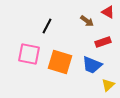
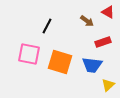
blue trapezoid: rotated 15 degrees counterclockwise
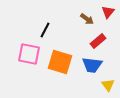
red triangle: rotated 40 degrees clockwise
brown arrow: moved 2 px up
black line: moved 2 px left, 4 px down
red rectangle: moved 5 px left, 1 px up; rotated 21 degrees counterclockwise
yellow triangle: rotated 24 degrees counterclockwise
